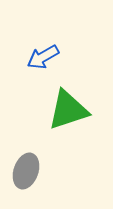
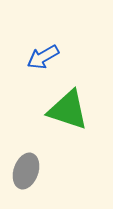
green triangle: rotated 36 degrees clockwise
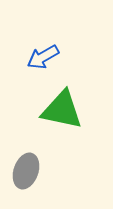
green triangle: moved 6 px left; rotated 6 degrees counterclockwise
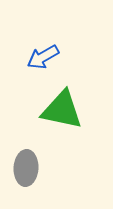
gray ellipse: moved 3 px up; rotated 16 degrees counterclockwise
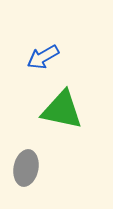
gray ellipse: rotated 8 degrees clockwise
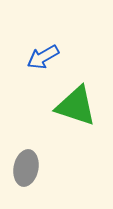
green triangle: moved 14 px right, 4 px up; rotated 6 degrees clockwise
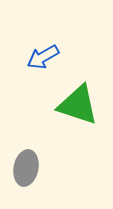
green triangle: moved 2 px right, 1 px up
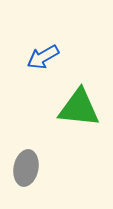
green triangle: moved 1 px right, 3 px down; rotated 12 degrees counterclockwise
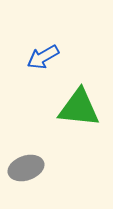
gray ellipse: rotated 60 degrees clockwise
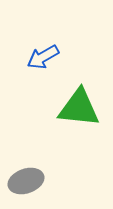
gray ellipse: moved 13 px down
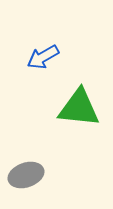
gray ellipse: moved 6 px up
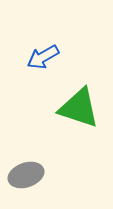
green triangle: rotated 12 degrees clockwise
